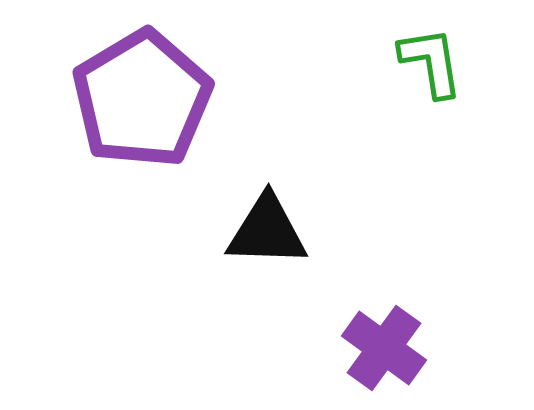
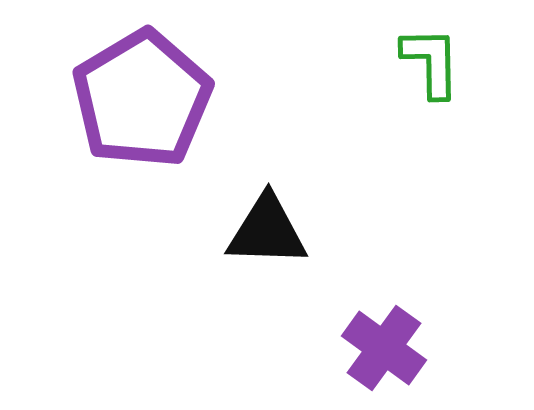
green L-shape: rotated 8 degrees clockwise
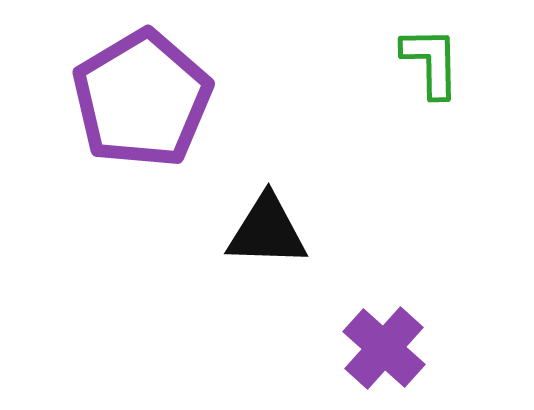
purple cross: rotated 6 degrees clockwise
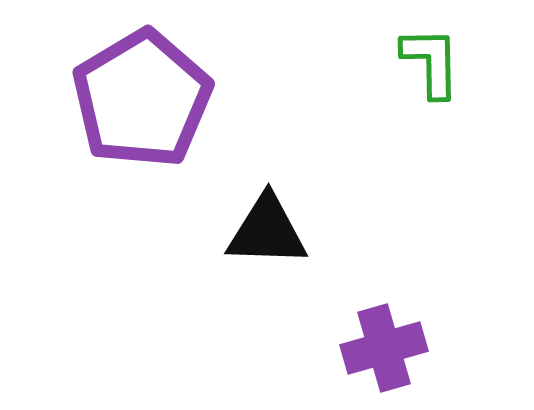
purple cross: rotated 32 degrees clockwise
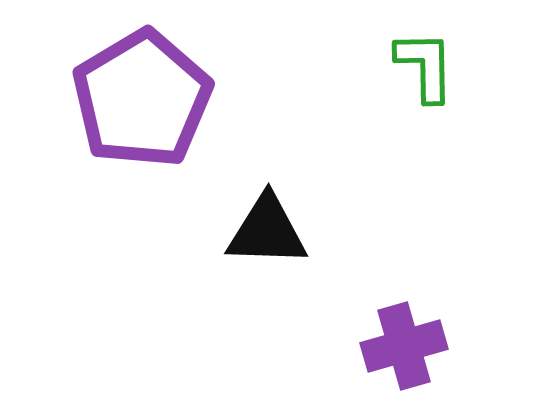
green L-shape: moved 6 px left, 4 px down
purple cross: moved 20 px right, 2 px up
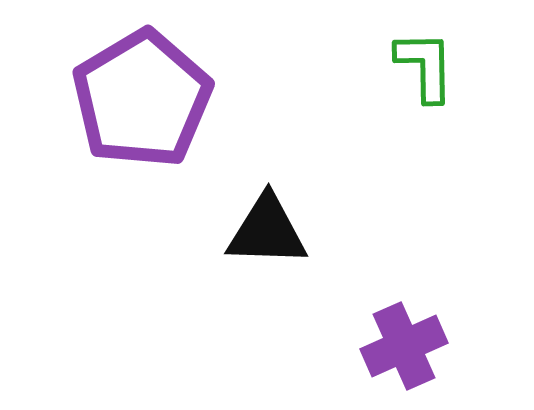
purple cross: rotated 8 degrees counterclockwise
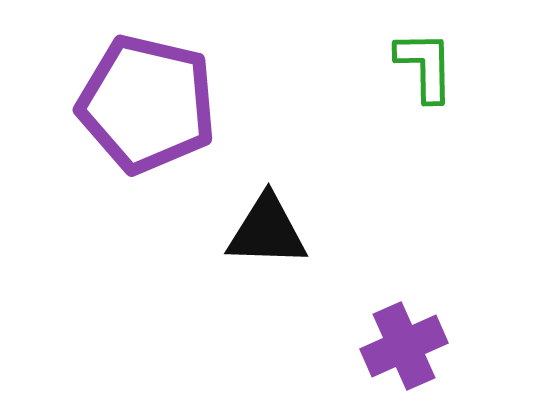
purple pentagon: moved 5 px right, 5 px down; rotated 28 degrees counterclockwise
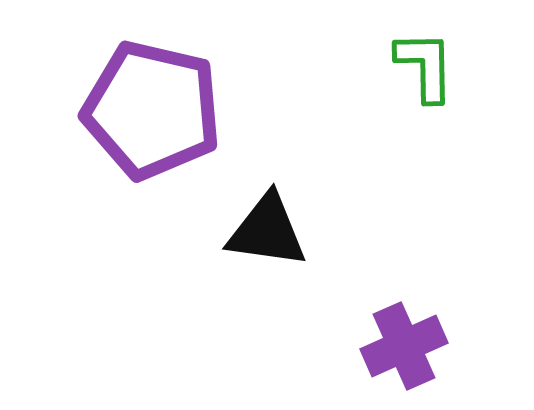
purple pentagon: moved 5 px right, 6 px down
black triangle: rotated 6 degrees clockwise
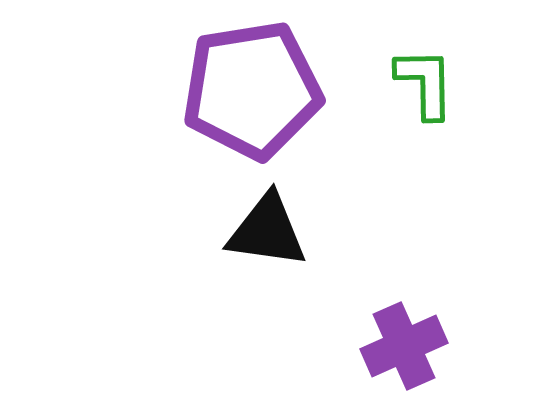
green L-shape: moved 17 px down
purple pentagon: moved 100 px right, 20 px up; rotated 22 degrees counterclockwise
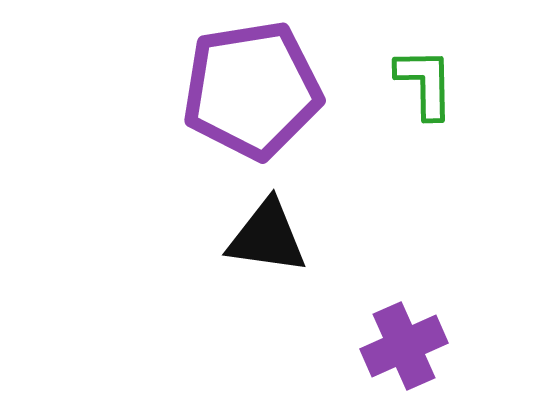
black triangle: moved 6 px down
